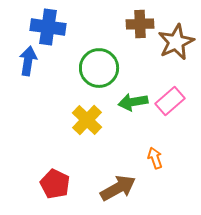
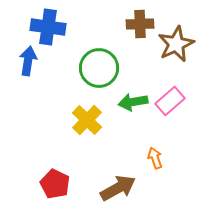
brown star: moved 2 px down
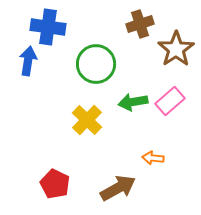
brown cross: rotated 16 degrees counterclockwise
brown star: moved 5 px down; rotated 9 degrees counterclockwise
green circle: moved 3 px left, 4 px up
orange arrow: moved 2 px left; rotated 65 degrees counterclockwise
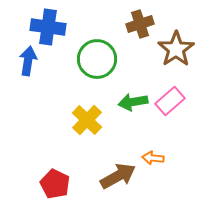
green circle: moved 1 px right, 5 px up
brown arrow: moved 12 px up
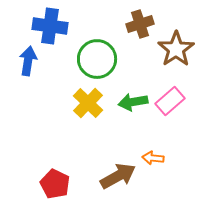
blue cross: moved 2 px right, 1 px up
yellow cross: moved 1 px right, 17 px up
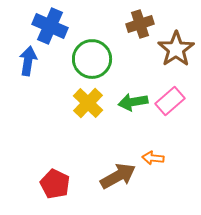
blue cross: rotated 16 degrees clockwise
green circle: moved 5 px left
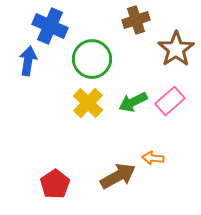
brown cross: moved 4 px left, 4 px up
green arrow: rotated 16 degrees counterclockwise
red pentagon: rotated 12 degrees clockwise
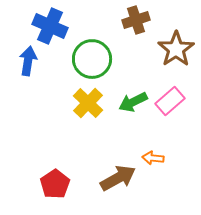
brown arrow: moved 2 px down
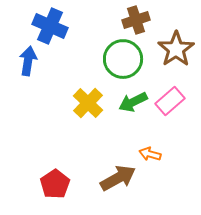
green circle: moved 31 px right
orange arrow: moved 3 px left, 4 px up; rotated 10 degrees clockwise
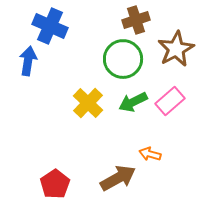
brown star: rotated 6 degrees clockwise
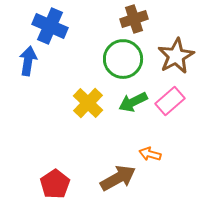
brown cross: moved 2 px left, 1 px up
brown star: moved 7 px down
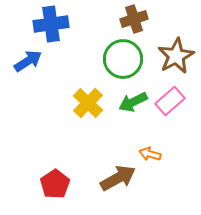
blue cross: moved 1 px right, 2 px up; rotated 32 degrees counterclockwise
blue arrow: rotated 48 degrees clockwise
